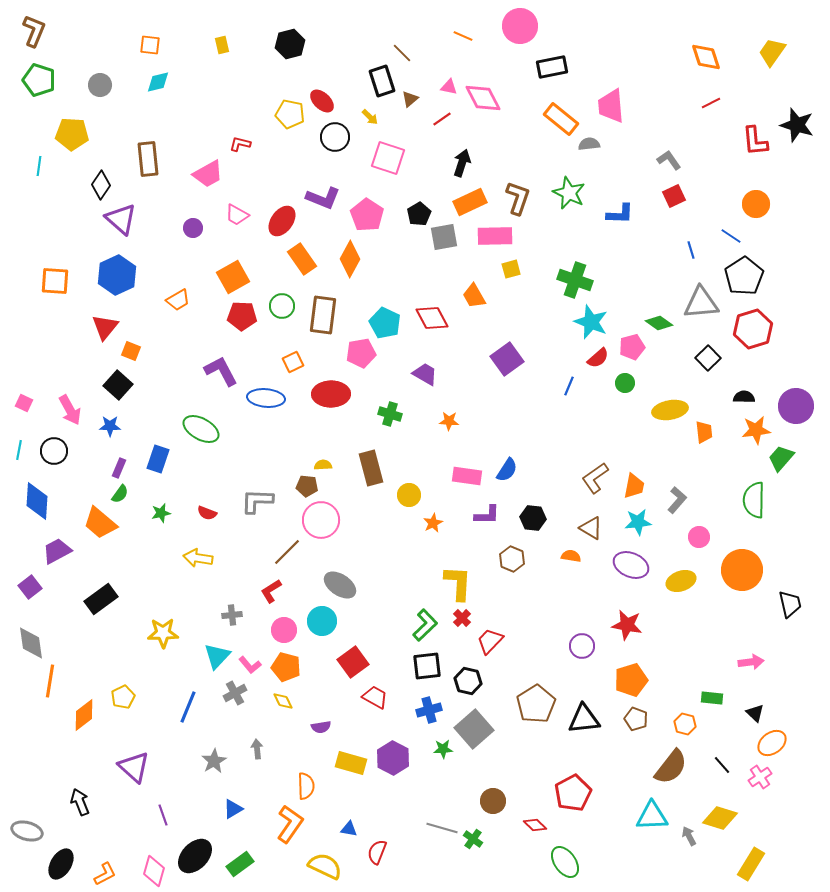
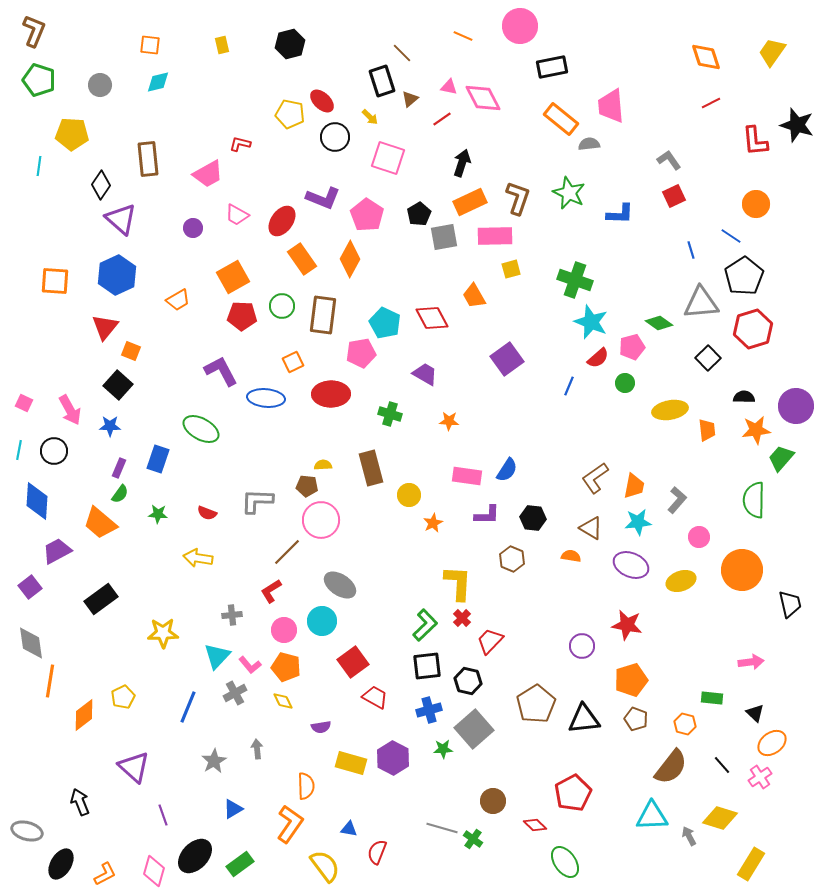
orange trapezoid at (704, 432): moved 3 px right, 2 px up
green star at (161, 513): moved 3 px left, 1 px down; rotated 18 degrees clockwise
yellow semicircle at (325, 866): rotated 28 degrees clockwise
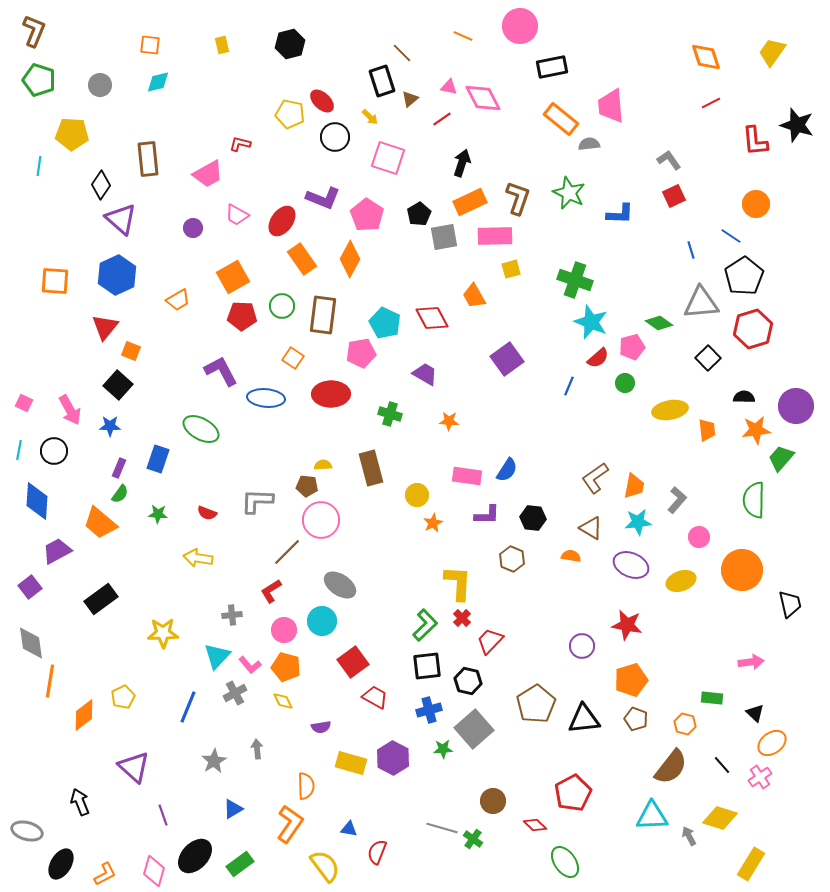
orange square at (293, 362): moved 4 px up; rotated 30 degrees counterclockwise
yellow circle at (409, 495): moved 8 px right
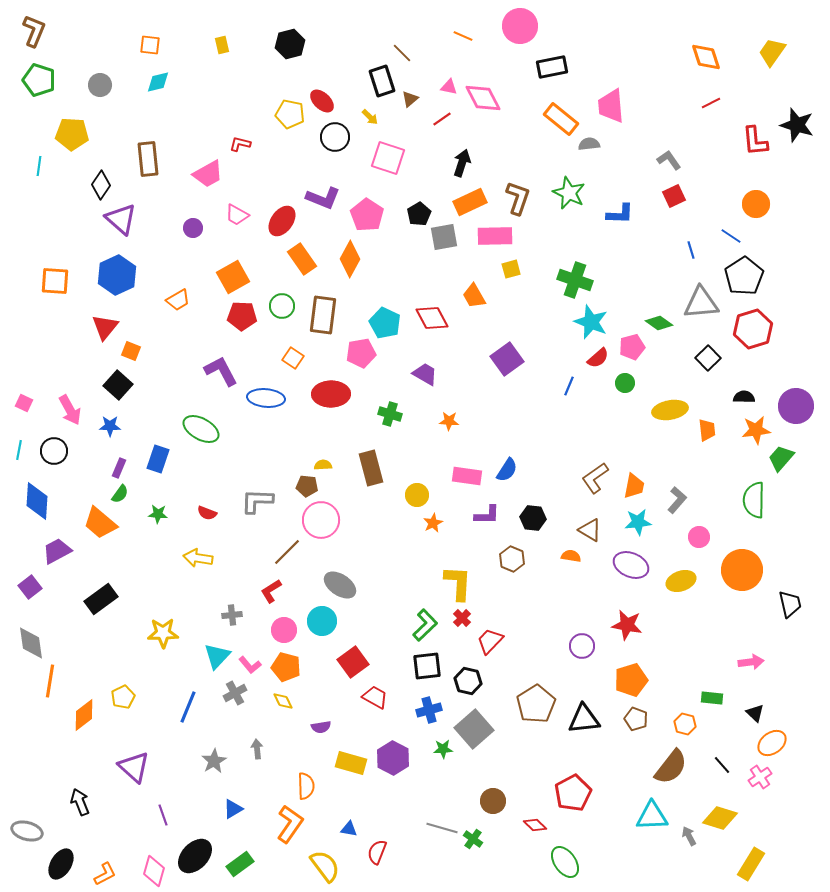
brown triangle at (591, 528): moved 1 px left, 2 px down
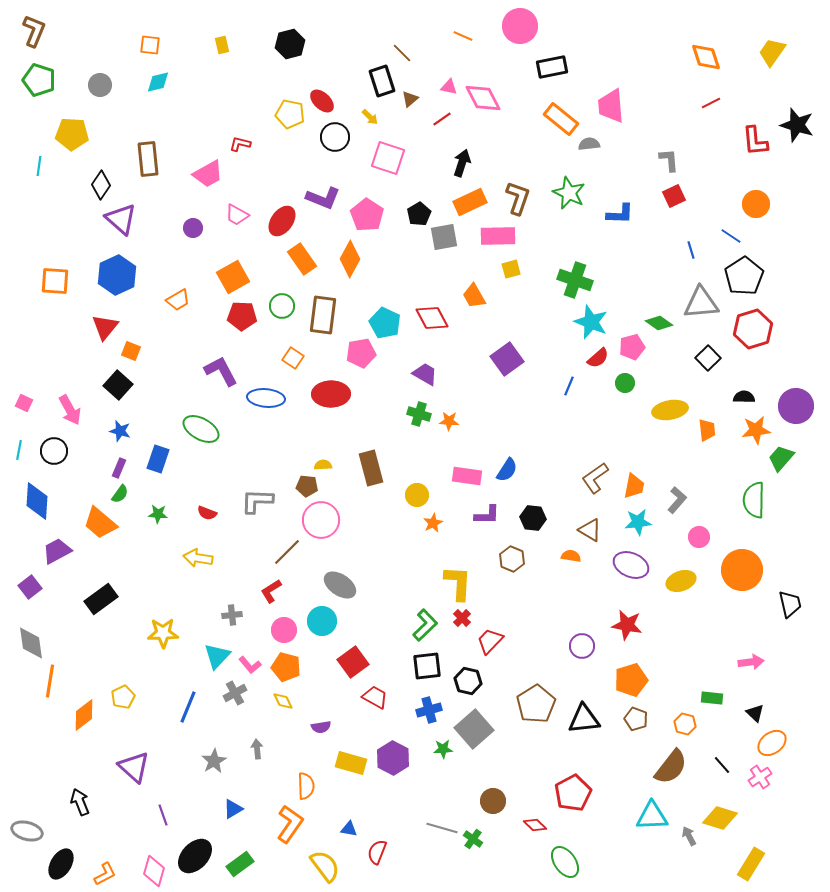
gray L-shape at (669, 160): rotated 30 degrees clockwise
pink rectangle at (495, 236): moved 3 px right
green cross at (390, 414): moved 29 px right
blue star at (110, 426): moved 10 px right, 5 px down; rotated 15 degrees clockwise
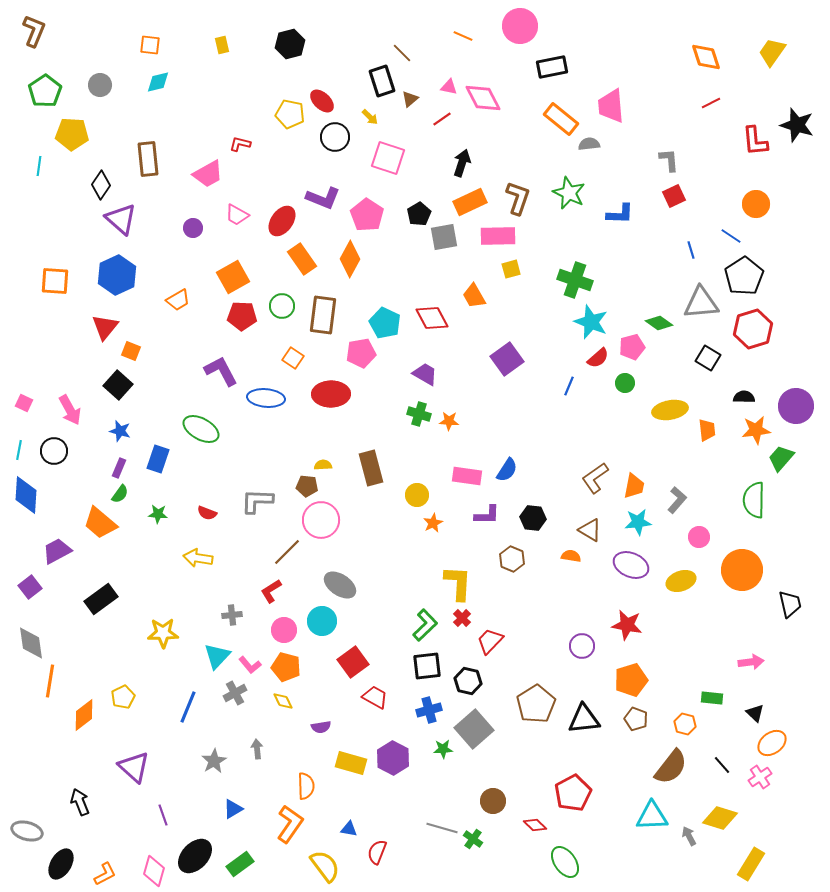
green pentagon at (39, 80): moved 6 px right, 11 px down; rotated 20 degrees clockwise
black square at (708, 358): rotated 15 degrees counterclockwise
blue diamond at (37, 501): moved 11 px left, 6 px up
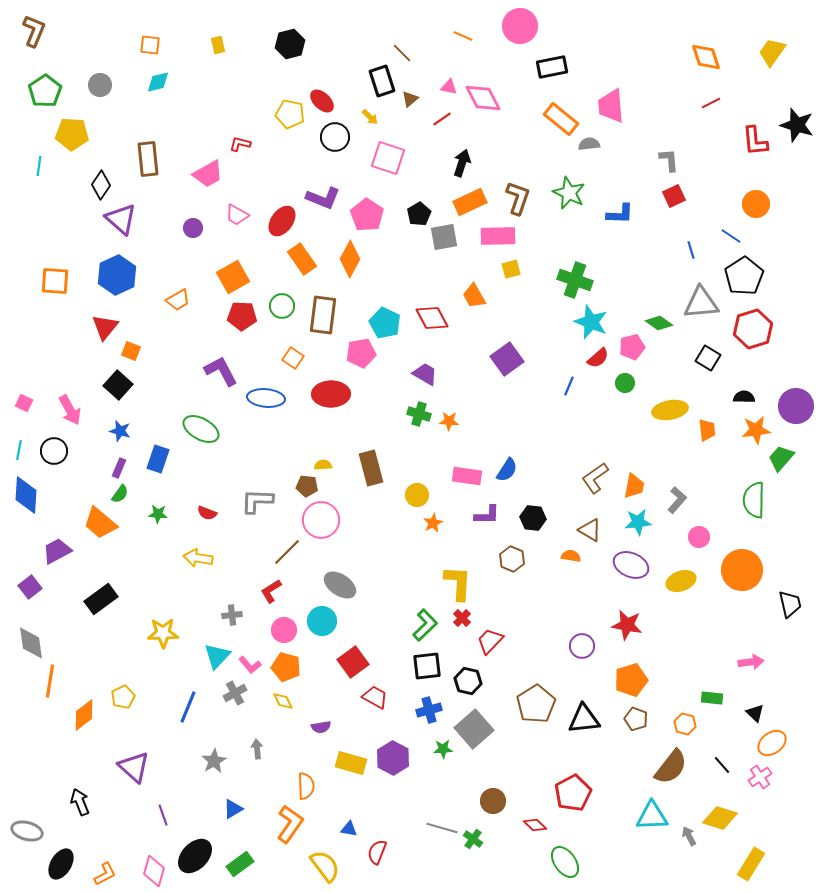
yellow rectangle at (222, 45): moved 4 px left
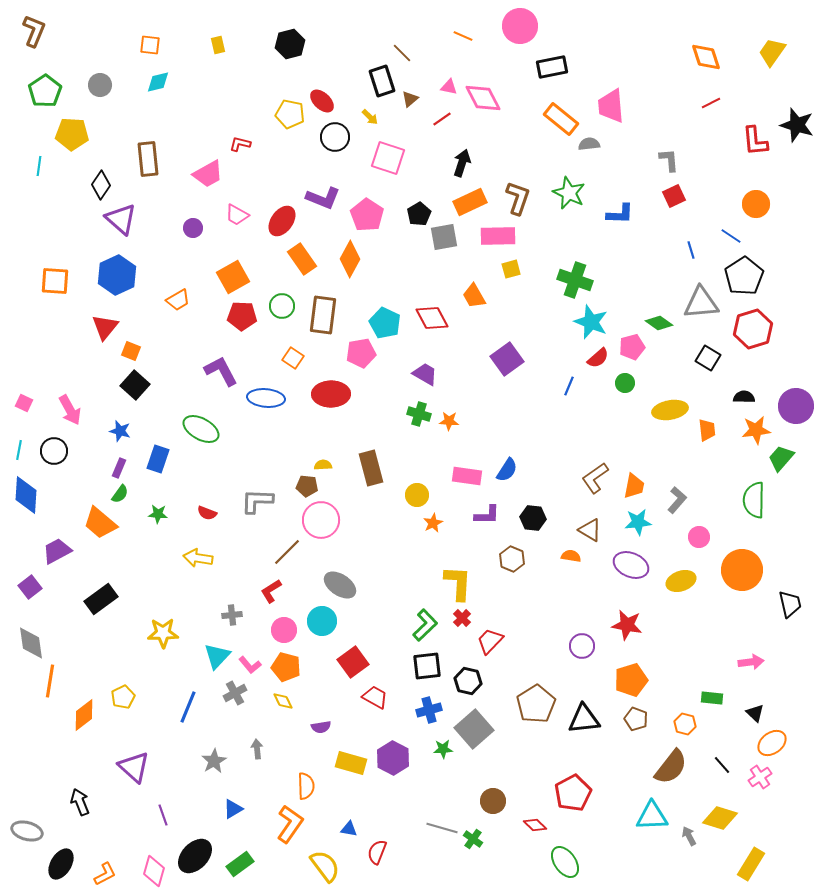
black square at (118, 385): moved 17 px right
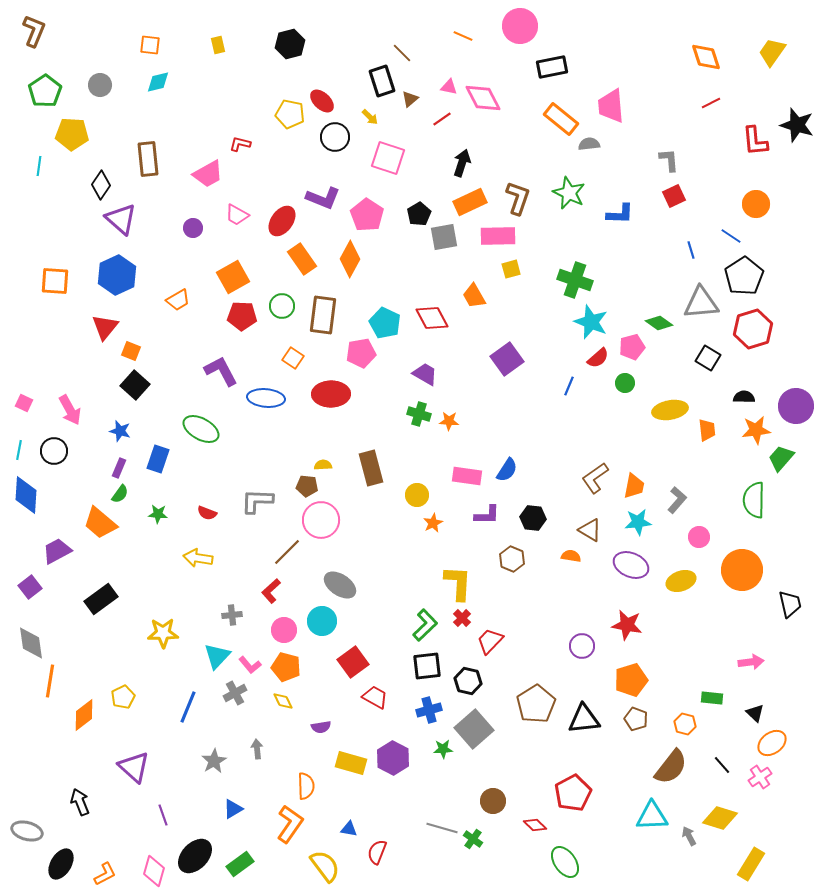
red L-shape at (271, 591): rotated 10 degrees counterclockwise
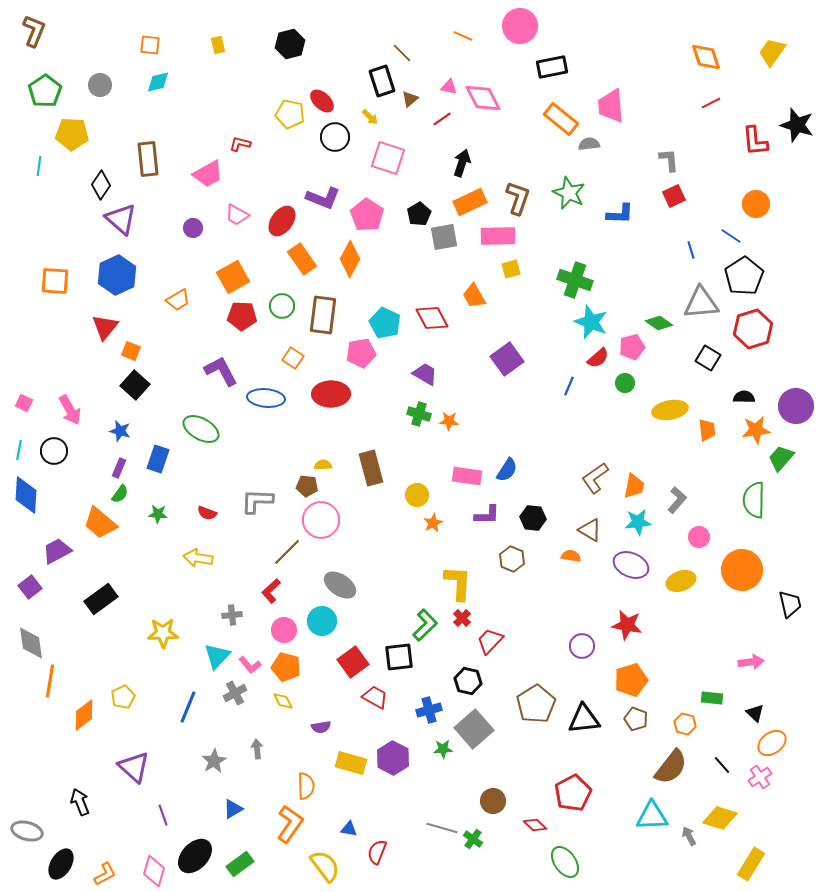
black square at (427, 666): moved 28 px left, 9 px up
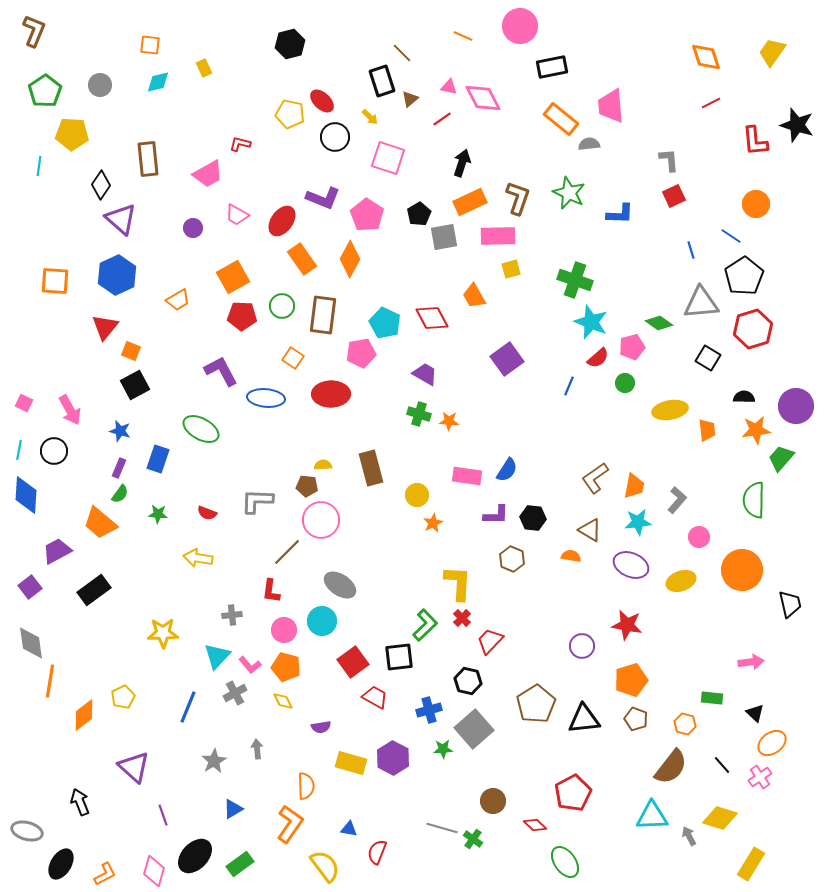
yellow rectangle at (218, 45): moved 14 px left, 23 px down; rotated 12 degrees counterclockwise
black square at (135, 385): rotated 20 degrees clockwise
purple L-shape at (487, 515): moved 9 px right
red L-shape at (271, 591): rotated 40 degrees counterclockwise
black rectangle at (101, 599): moved 7 px left, 9 px up
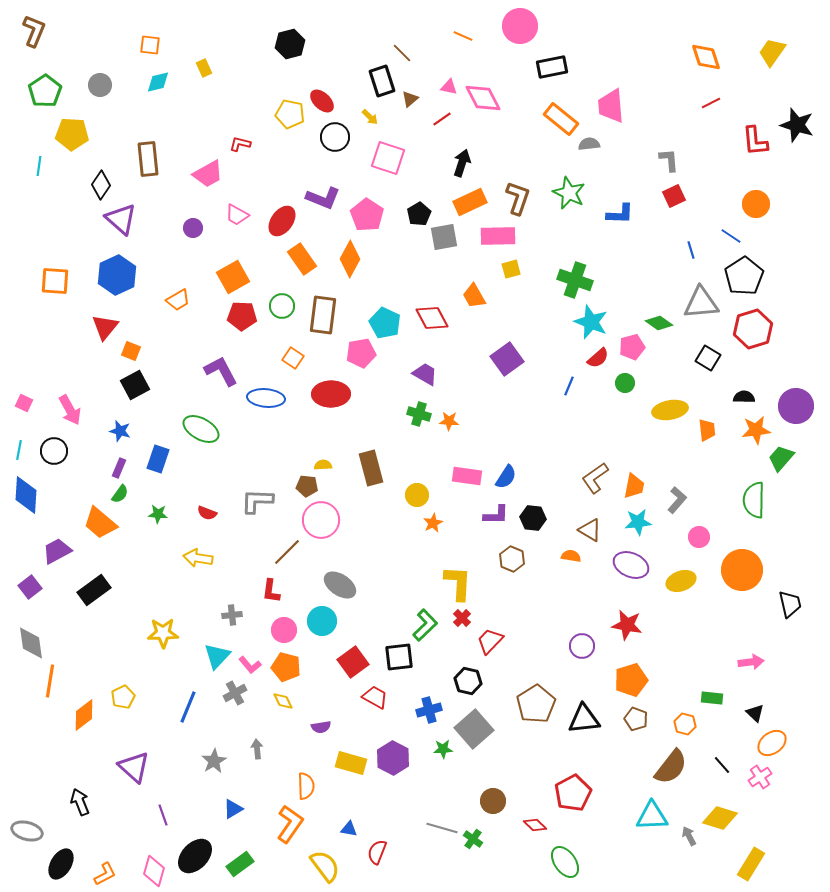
blue semicircle at (507, 470): moved 1 px left, 7 px down
